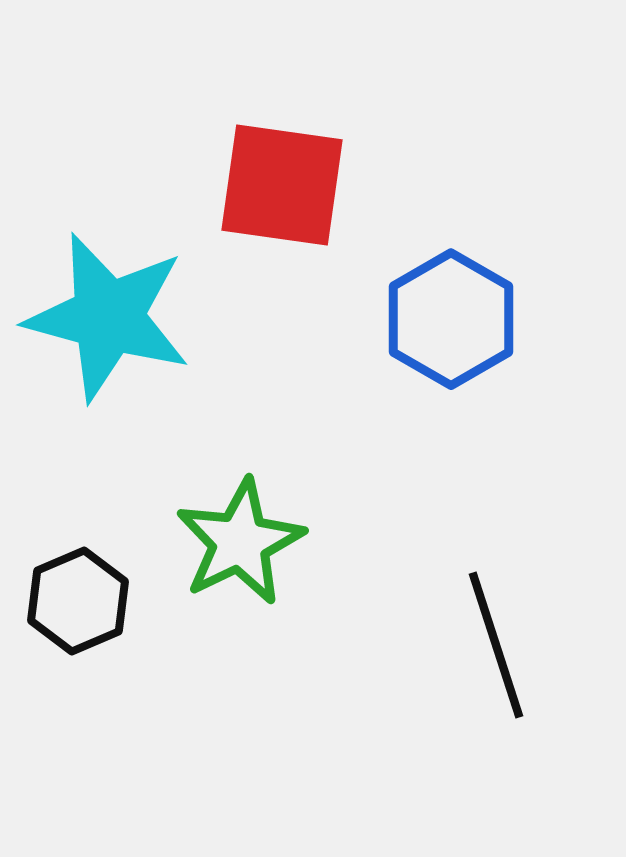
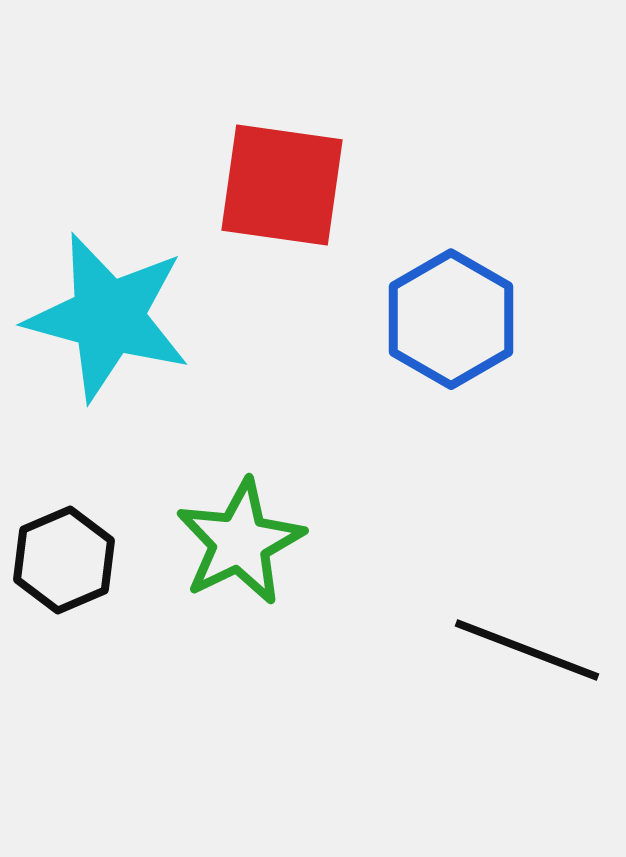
black hexagon: moved 14 px left, 41 px up
black line: moved 31 px right, 5 px down; rotated 51 degrees counterclockwise
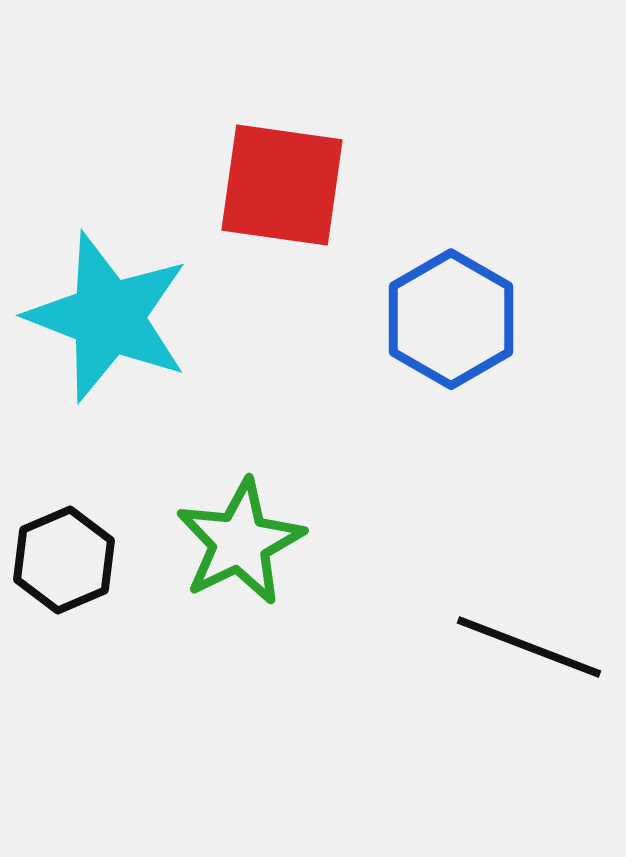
cyan star: rotated 6 degrees clockwise
black line: moved 2 px right, 3 px up
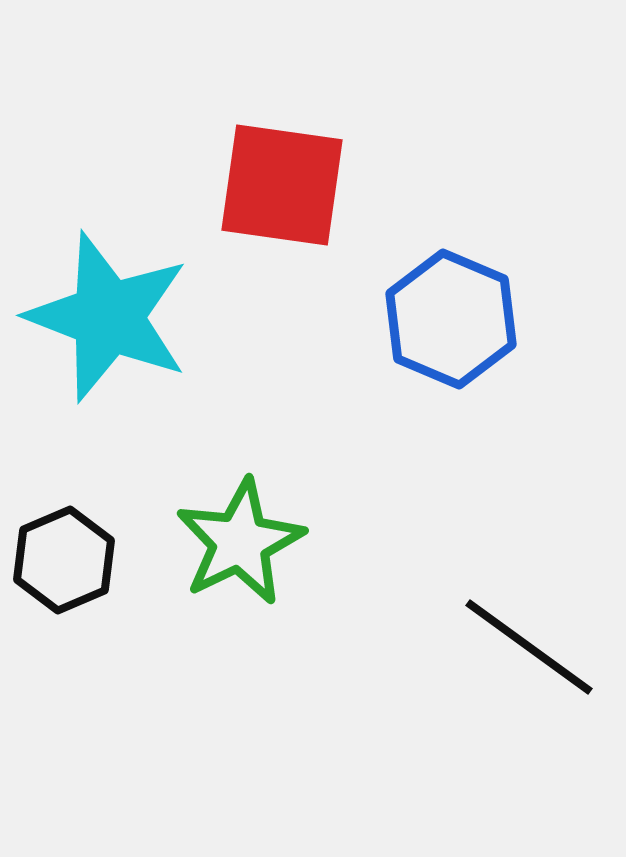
blue hexagon: rotated 7 degrees counterclockwise
black line: rotated 15 degrees clockwise
